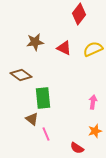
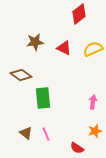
red diamond: rotated 15 degrees clockwise
brown triangle: moved 6 px left, 14 px down
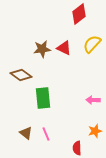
brown star: moved 7 px right, 7 px down
yellow semicircle: moved 1 px left, 5 px up; rotated 24 degrees counterclockwise
pink arrow: moved 2 px up; rotated 96 degrees counterclockwise
red semicircle: rotated 56 degrees clockwise
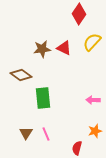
red diamond: rotated 20 degrees counterclockwise
yellow semicircle: moved 2 px up
brown triangle: rotated 24 degrees clockwise
red semicircle: rotated 16 degrees clockwise
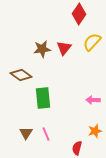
red triangle: rotated 42 degrees clockwise
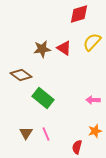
red diamond: rotated 40 degrees clockwise
red triangle: rotated 35 degrees counterclockwise
green rectangle: rotated 45 degrees counterclockwise
red semicircle: moved 1 px up
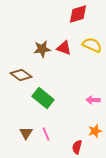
red diamond: moved 1 px left
yellow semicircle: moved 3 px down; rotated 72 degrees clockwise
red triangle: rotated 14 degrees counterclockwise
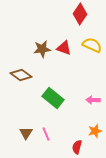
red diamond: moved 2 px right; rotated 40 degrees counterclockwise
green rectangle: moved 10 px right
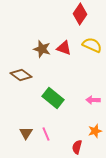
brown star: rotated 24 degrees clockwise
